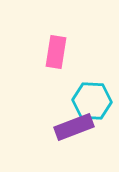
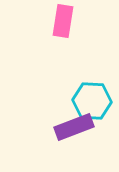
pink rectangle: moved 7 px right, 31 px up
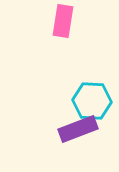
purple rectangle: moved 4 px right, 2 px down
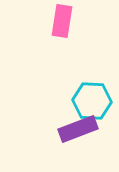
pink rectangle: moved 1 px left
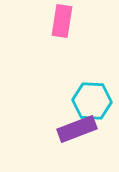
purple rectangle: moved 1 px left
